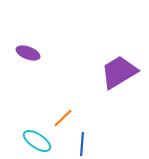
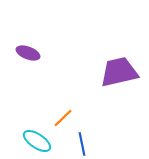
purple trapezoid: rotated 18 degrees clockwise
blue line: rotated 15 degrees counterclockwise
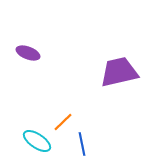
orange line: moved 4 px down
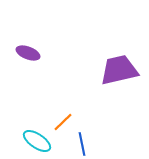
purple trapezoid: moved 2 px up
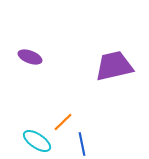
purple ellipse: moved 2 px right, 4 px down
purple trapezoid: moved 5 px left, 4 px up
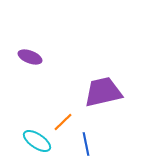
purple trapezoid: moved 11 px left, 26 px down
blue line: moved 4 px right
